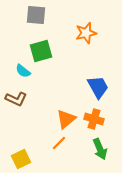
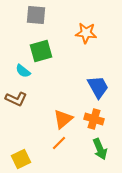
orange star: rotated 20 degrees clockwise
orange triangle: moved 3 px left
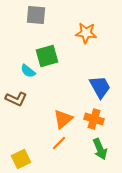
green square: moved 6 px right, 5 px down
cyan semicircle: moved 5 px right
blue trapezoid: moved 2 px right
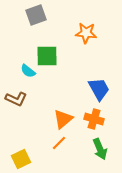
gray square: rotated 25 degrees counterclockwise
green square: rotated 15 degrees clockwise
blue trapezoid: moved 1 px left, 2 px down
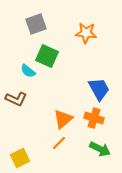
gray square: moved 9 px down
green square: rotated 25 degrees clockwise
orange cross: moved 1 px up
green arrow: rotated 40 degrees counterclockwise
yellow square: moved 1 px left, 1 px up
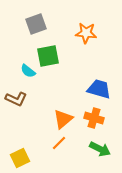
green square: moved 1 px right; rotated 35 degrees counterclockwise
blue trapezoid: rotated 45 degrees counterclockwise
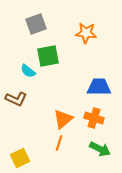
blue trapezoid: moved 2 px up; rotated 15 degrees counterclockwise
orange line: rotated 28 degrees counterclockwise
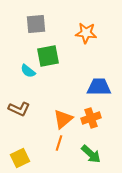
gray square: rotated 15 degrees clockwise
brown L-shape: moved 3 px right, 10 px down
orange cross: moved 3 px left; rotated 36 degrees counterclockwise
green arrow: moved 9 px left, 5 px down; rotated 15 degrees clockwise
